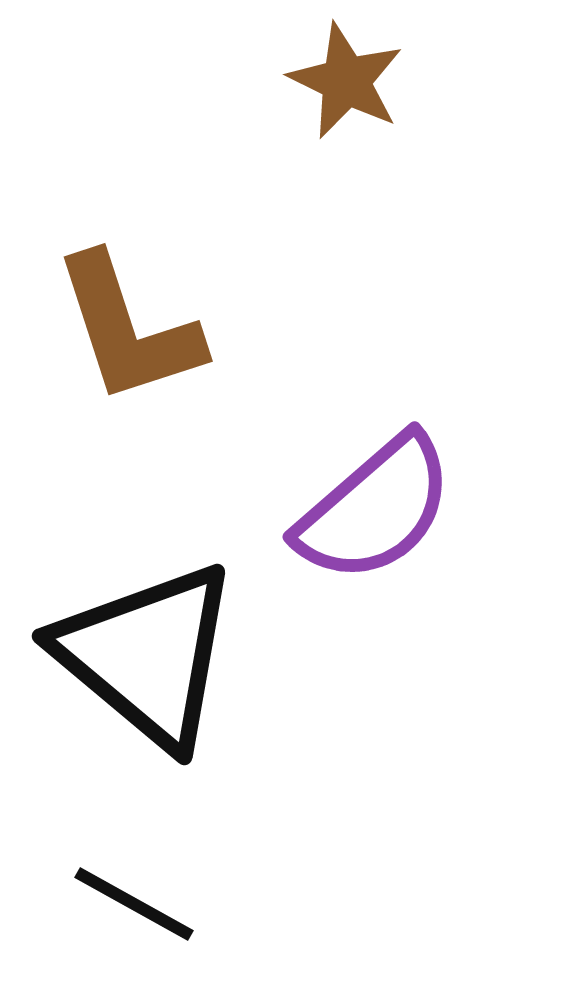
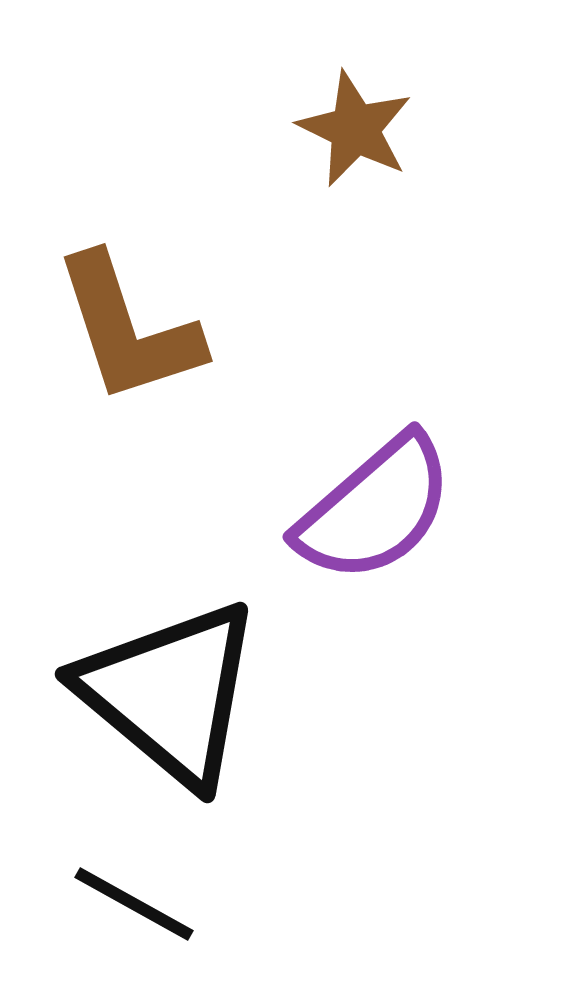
brown star: moved 9 px right, 48 px down
black triangle: moved 23 px right, 38 px down
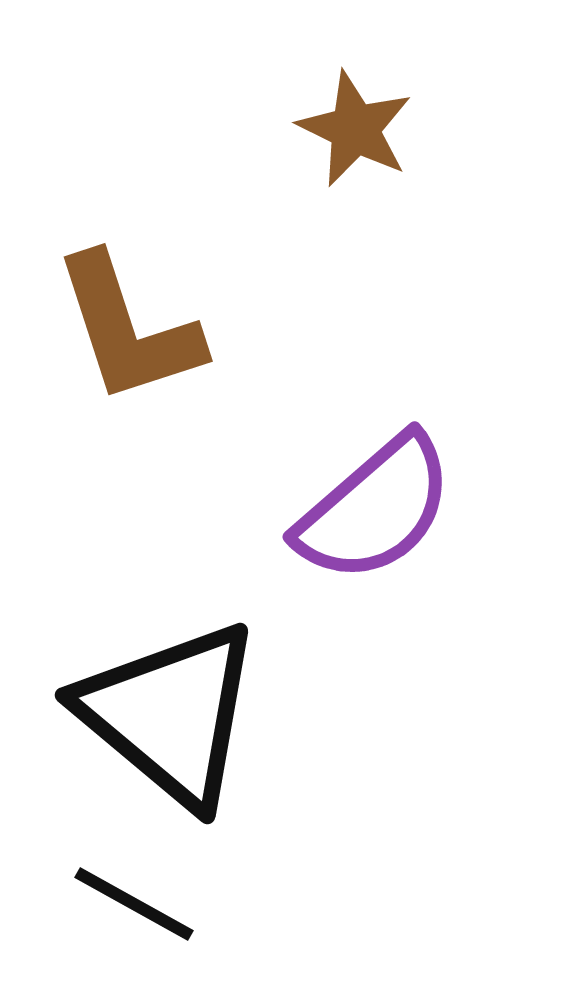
black triangle: moved 21 px down
